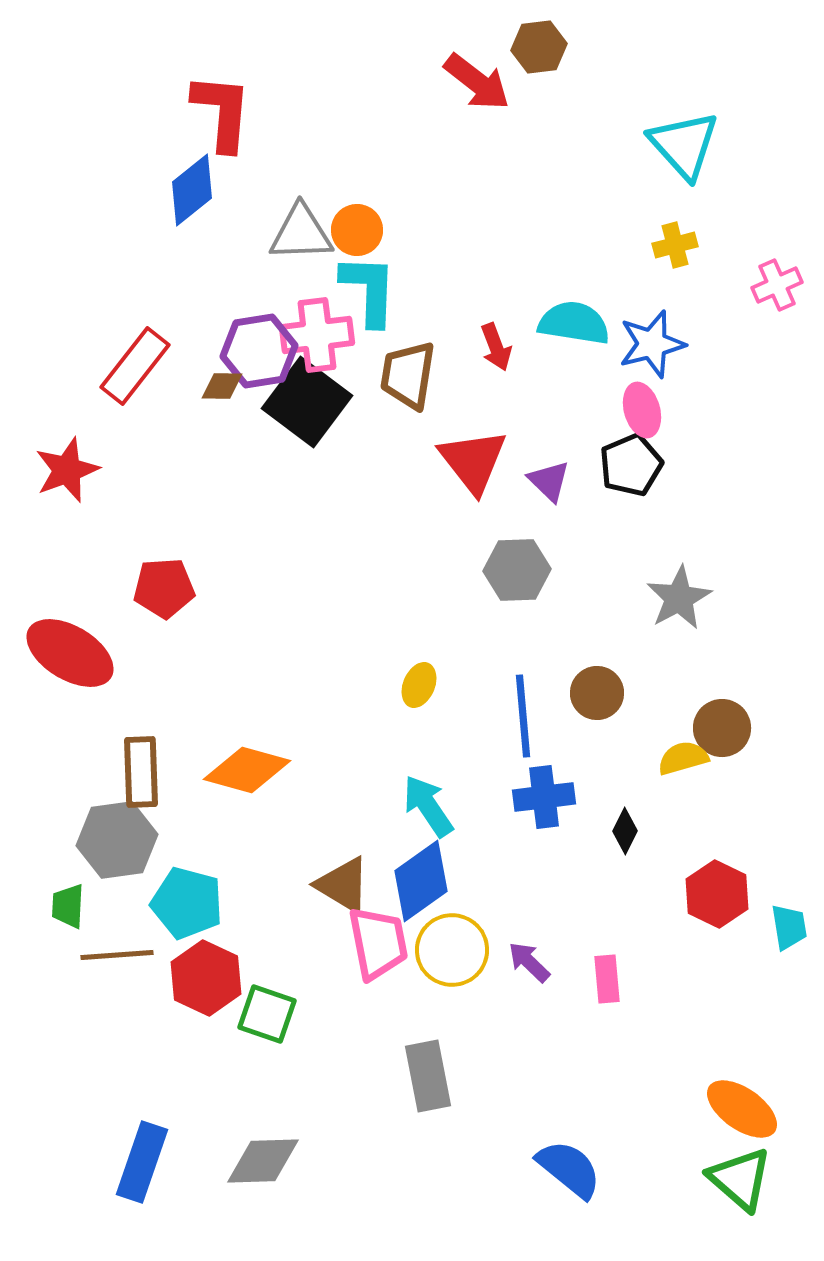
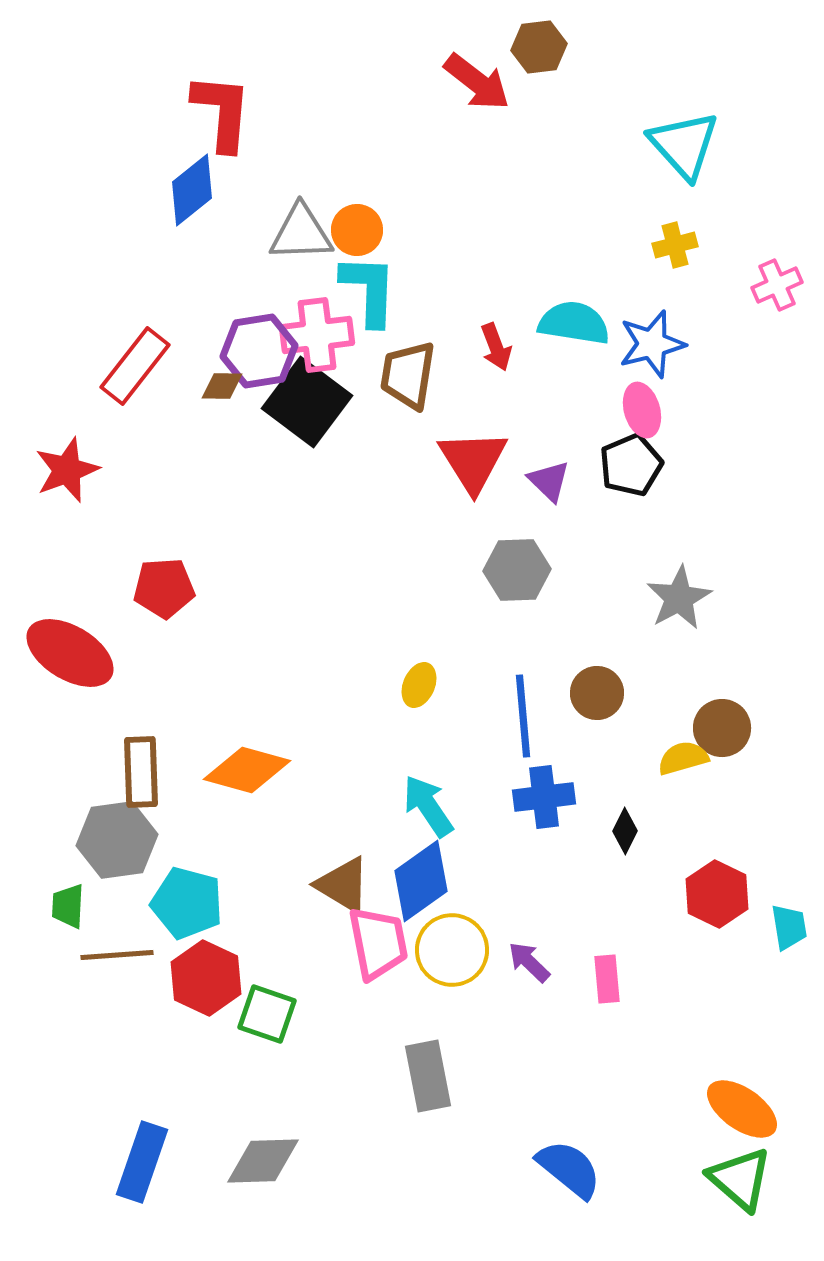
red triangle at (473, 461): rotated 6 degrees clockwise
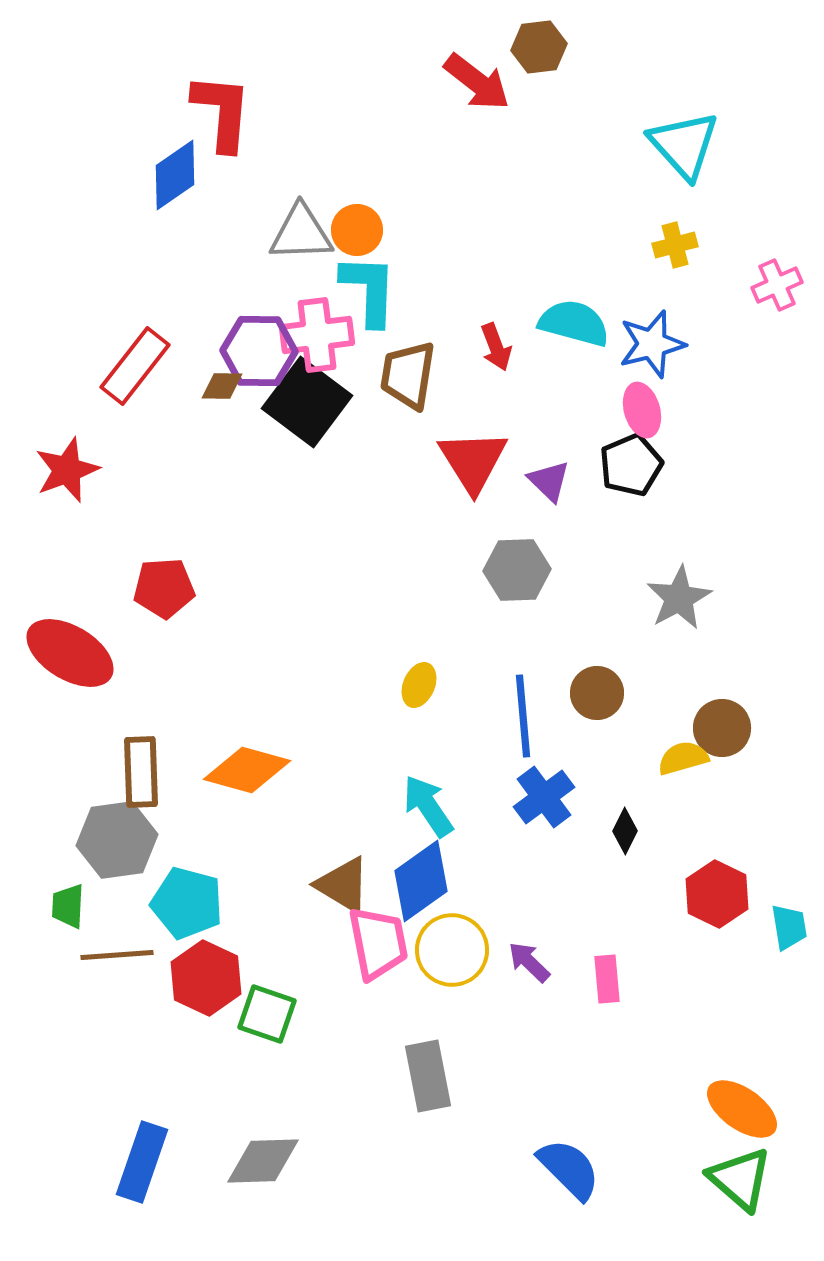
blue diamond at (192, 190): moved 17 px left, 15 px up; rotated 4 degrees clockwise
cyan semicircle at (574, 323): rotated 6 degrees clockwise
purple hexagon at (259, 351): rotated 10 degrees clockwise
blue cross at (544, 797): rotated 30 degrees counterclockwise
blue semicircle at (569, 1169): rotated 6 degrees clockwise
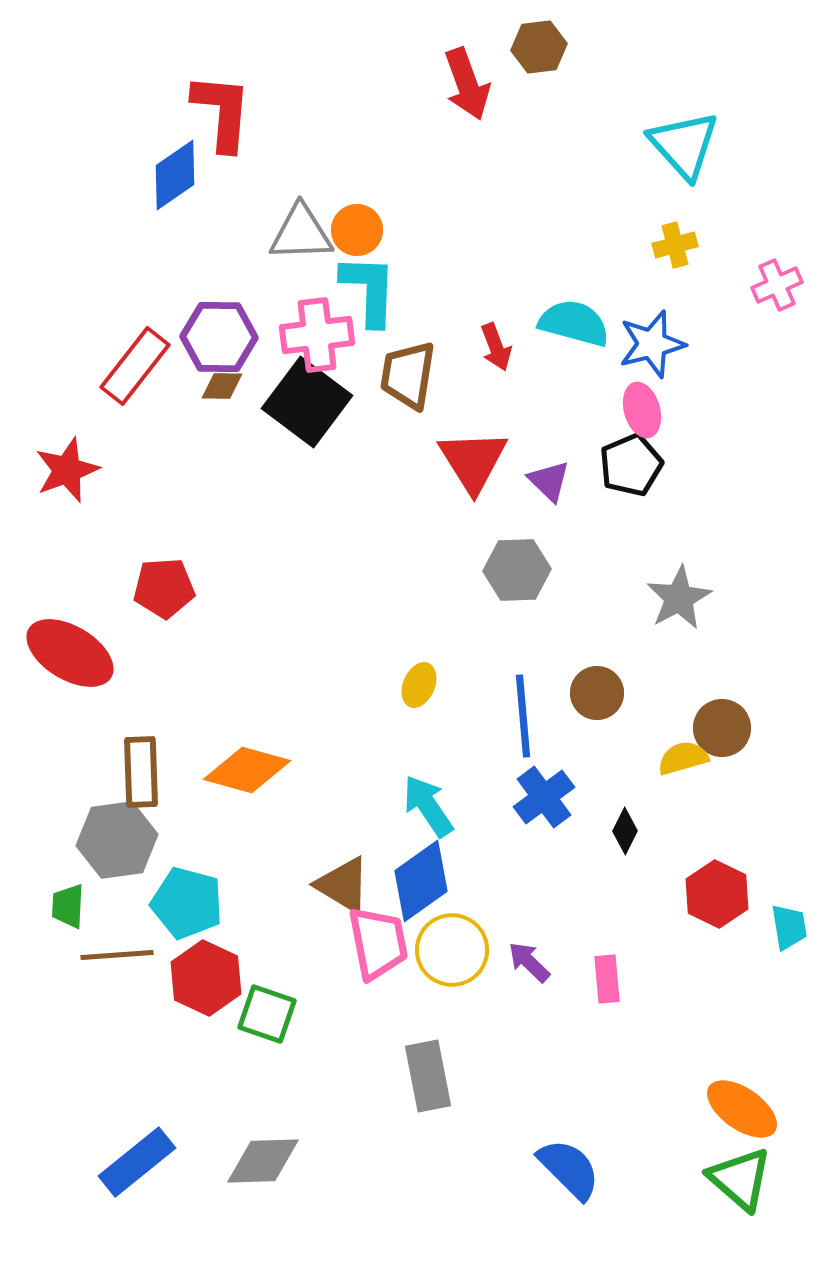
red arrow at (477, 82): moved 10 px left, 2 px down; rotated 32 degrees clockwise
purple hexagon at (259, 351): moved 40 px left, 14 px up
blue rectangle at (142, 1162): moved 5 px left; rotated 32 degrees clockwise
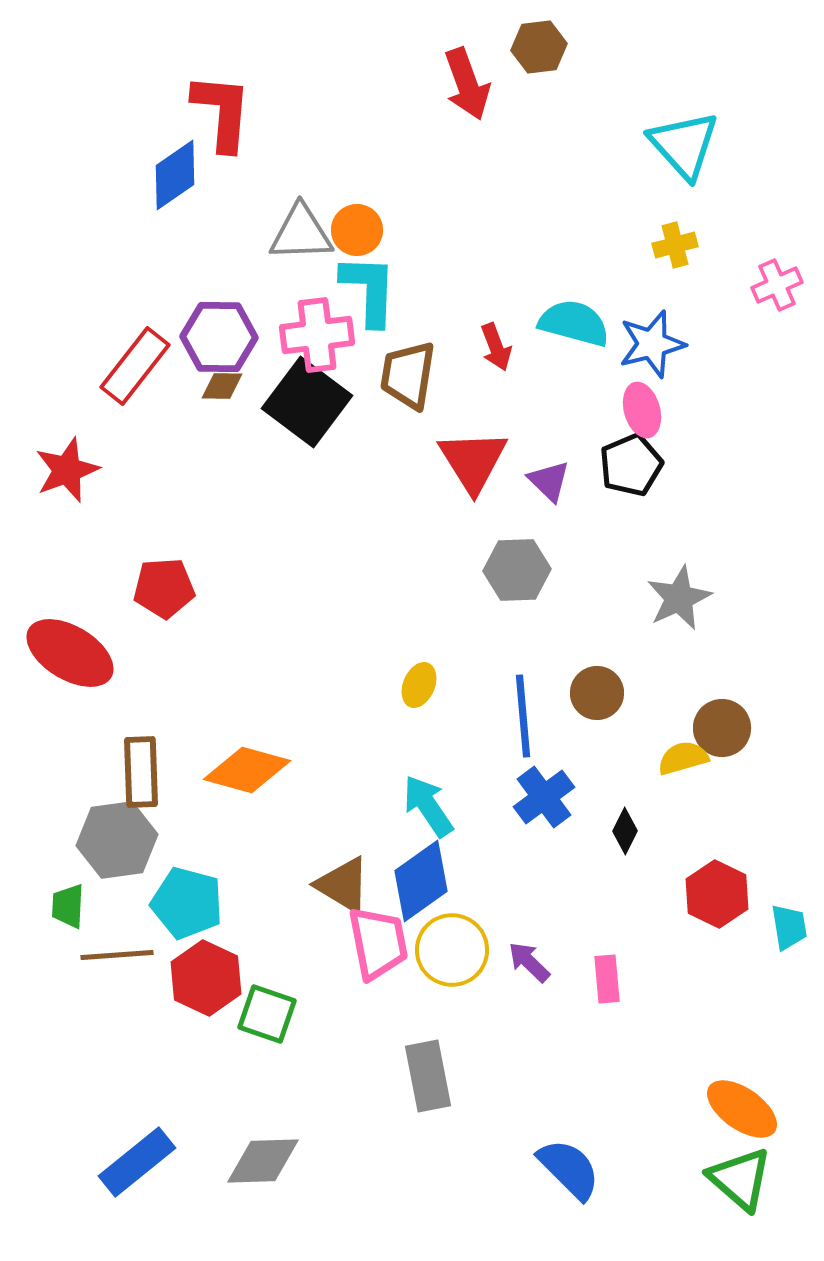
gray star at (679, 598): rotated 4 degrees clockwise
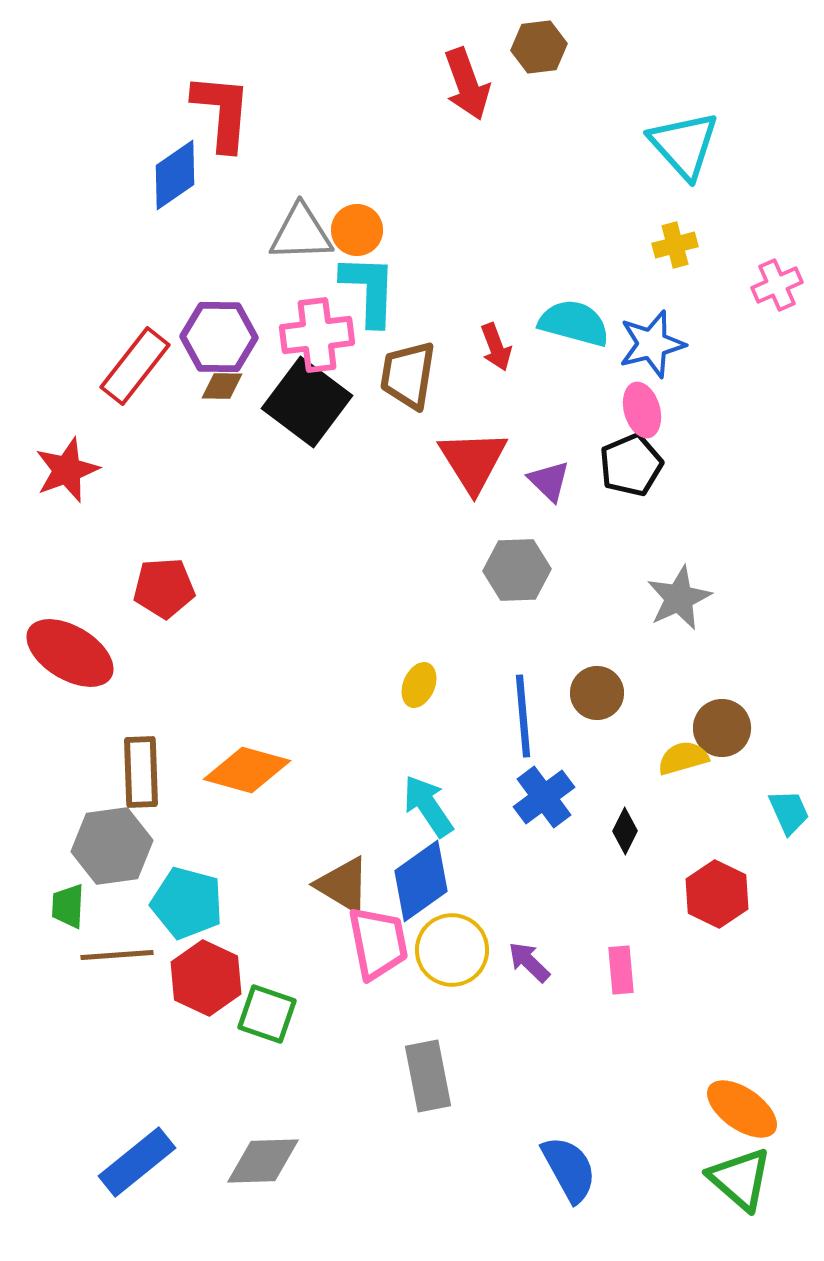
gray hexagon at (117, 840): moved 5 px left, 6 px down
cyan trapezoid at (789, 927): moved 115 px up; rotated 15 degrees counterclockwise
pink rectangle at (607, 979): moved 14 px right, 9 px up
blue semicircle at (569, 1169): rotated 16 degrees clockwise
